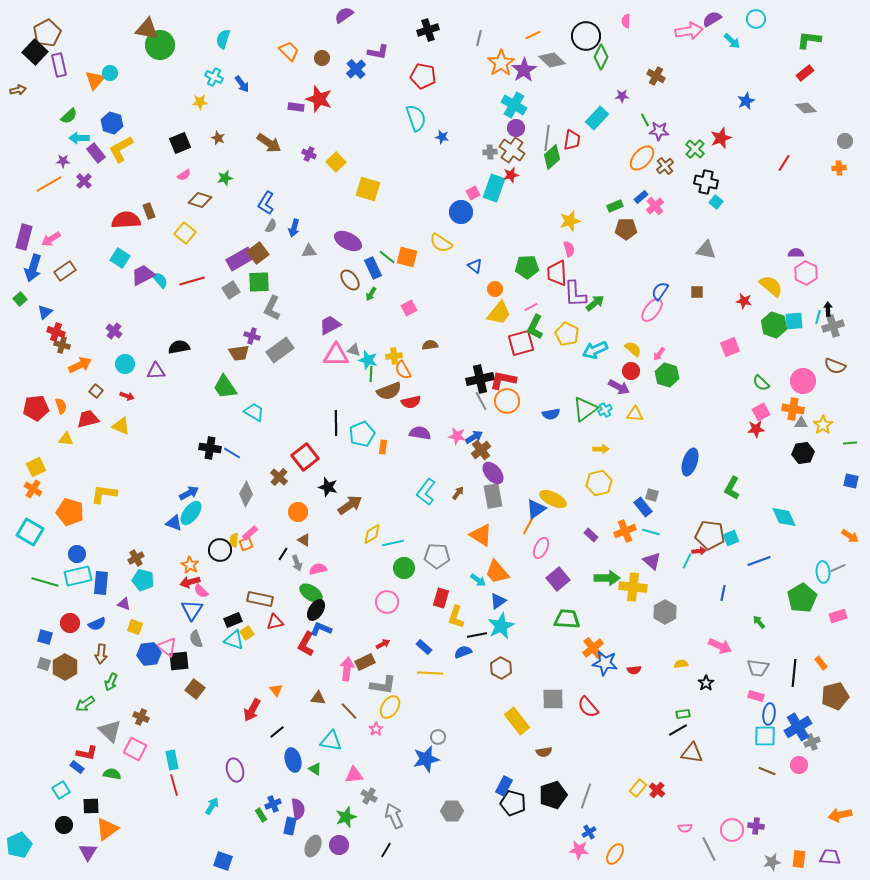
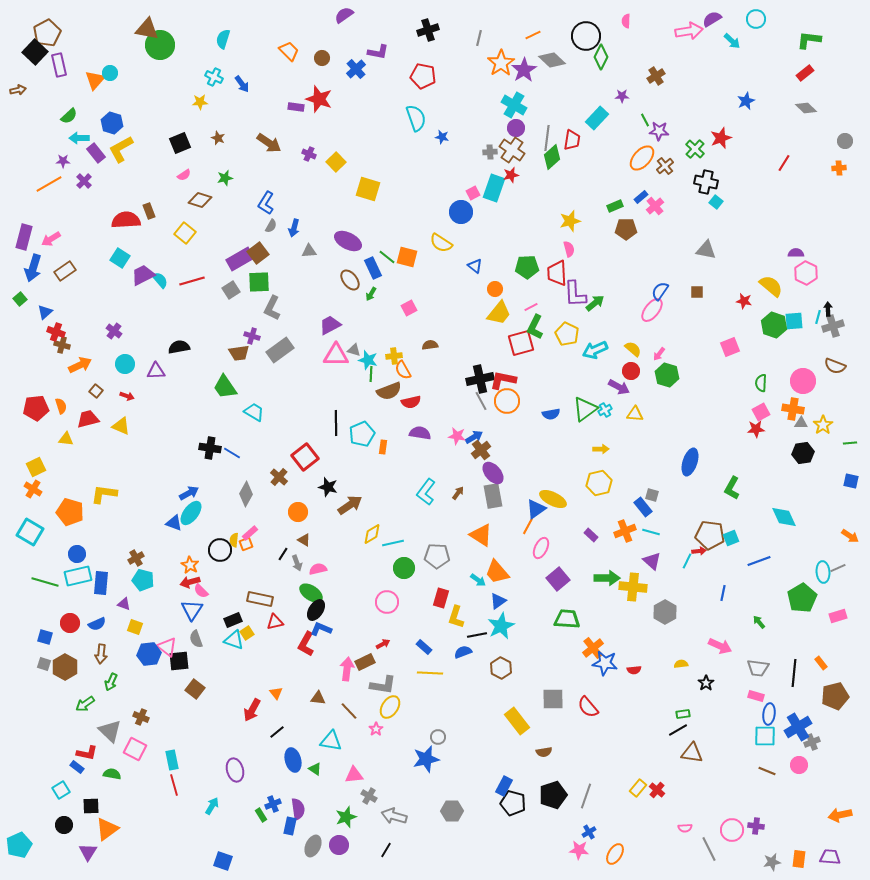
brown cross at (656, 76): rotated 30 degrees clockwise
green semicircle at (761, 383): rotated 48 degrees clockwise
orange triangle at (276, 690): moved 3 px down
gray arrow at (394, 816): rotated 50 degrees counterclockwise
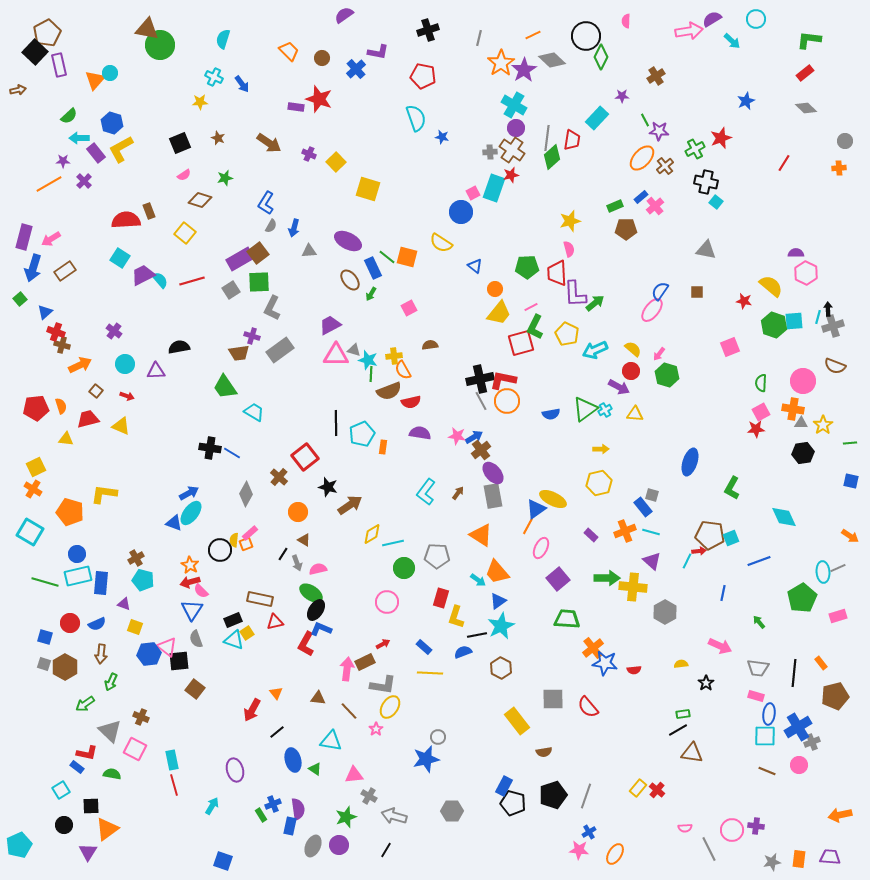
green cross at (695, 149): rotated 18 degrees clockwise
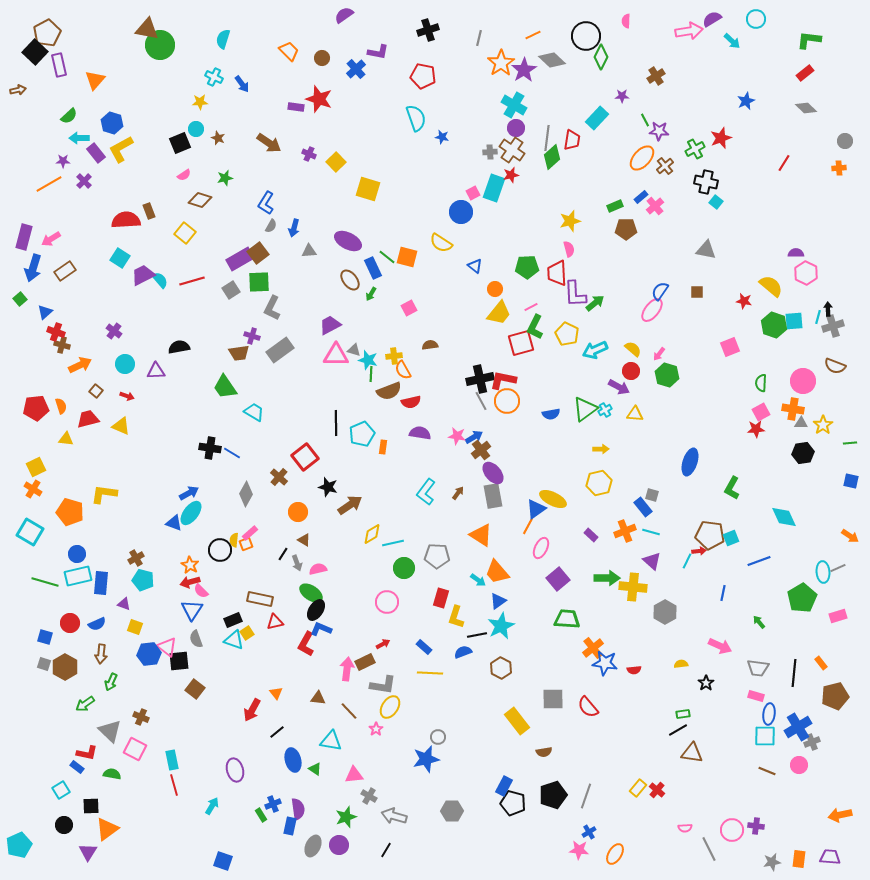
cyan circle at (110, 73): moved 86 px right, 56 px down
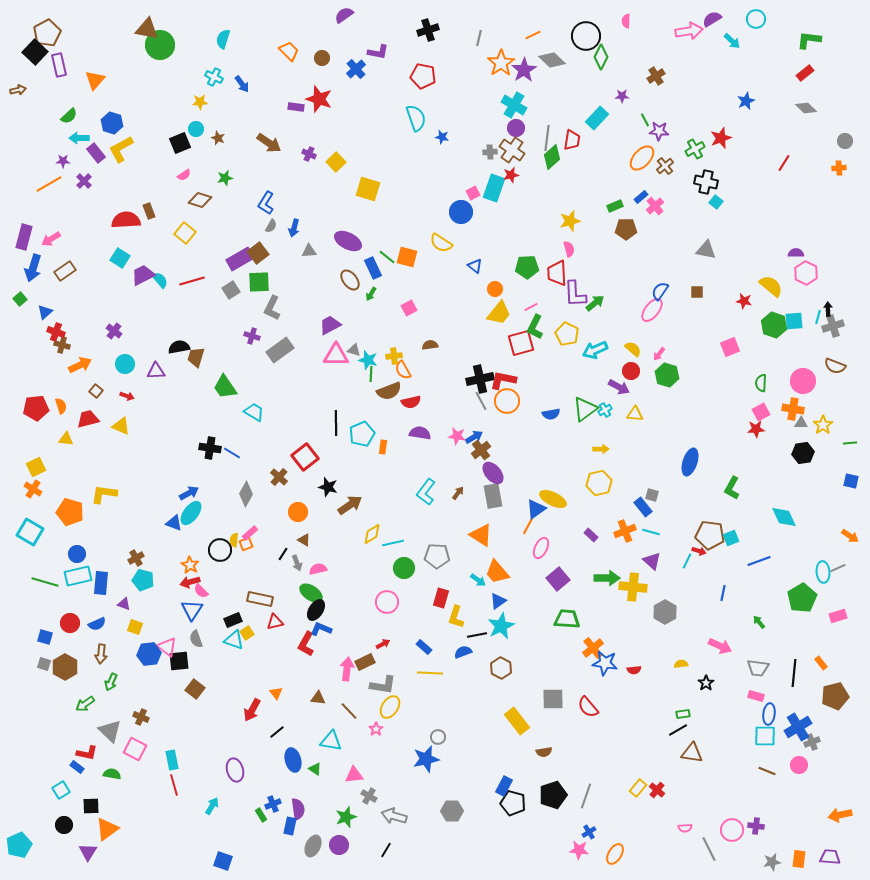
brown trapezoid at (239, 353): moved 43 px left, 4 px down; rotated 115 degrees clockwise
red arrow at (699, 551): rotated 24 degrees clockwise
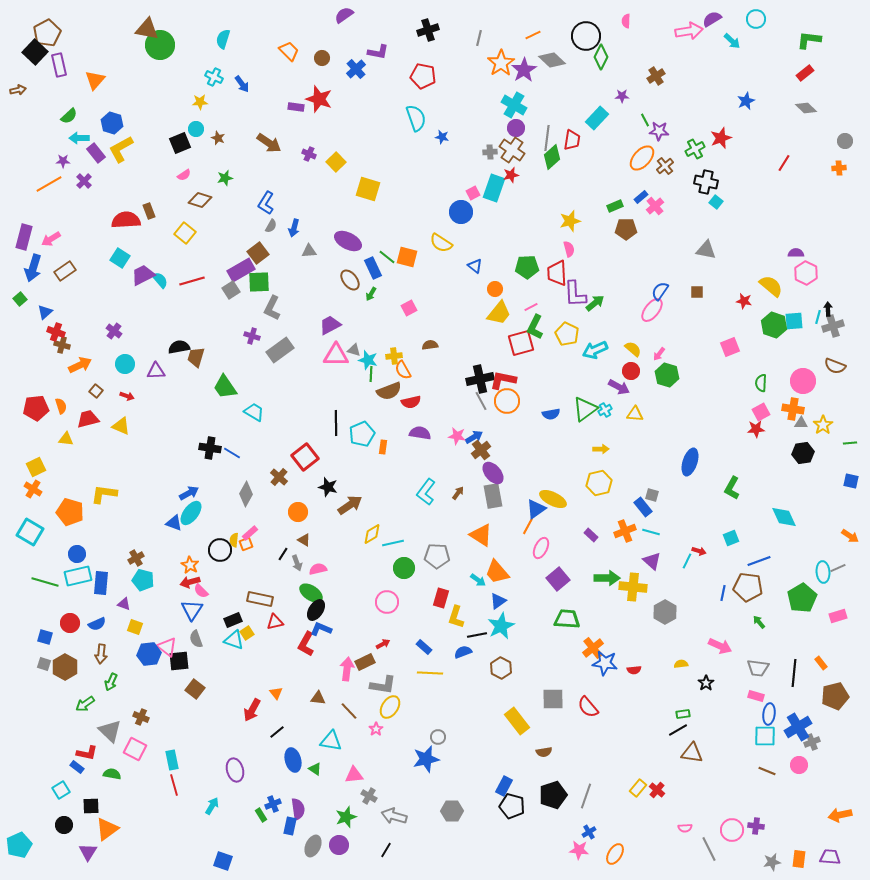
purple rectangle at (240, 259): moved 1 px right, 11 px down
brown pentagon at (710, 535): moved 38 px right, 52 px down
black pentagon at (513, 803): moved 1 px left, 3 px down
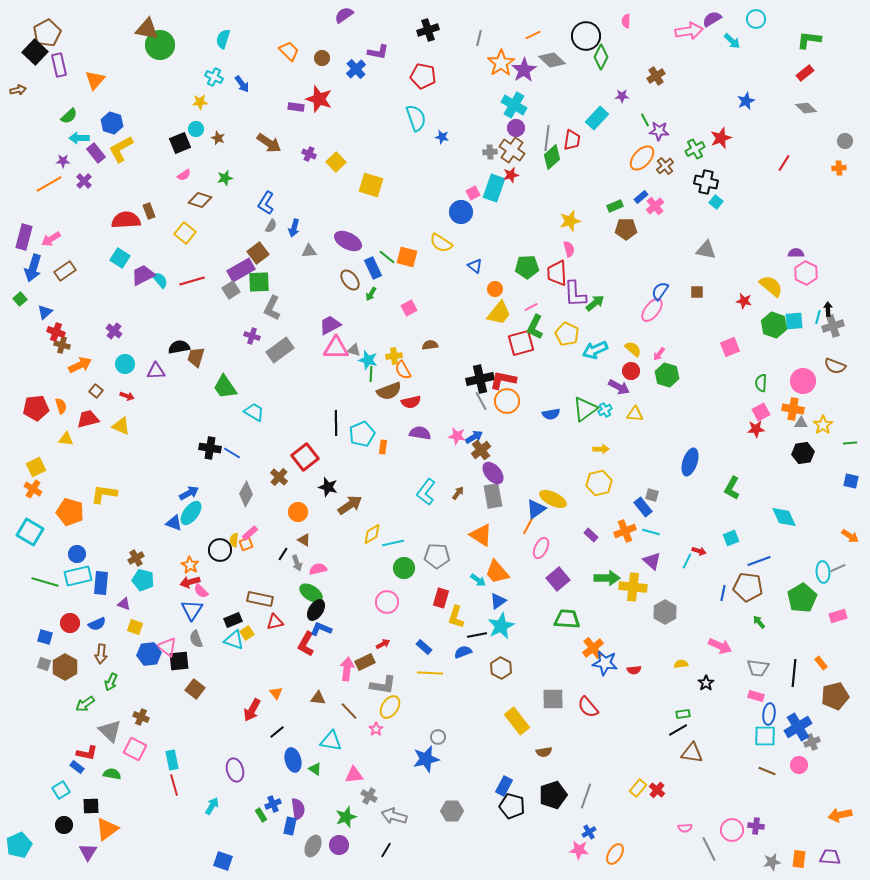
yellow square at (368, 189): moved 3 px right, 4 px up
pink triangle at (336, 355): moved 7 px up
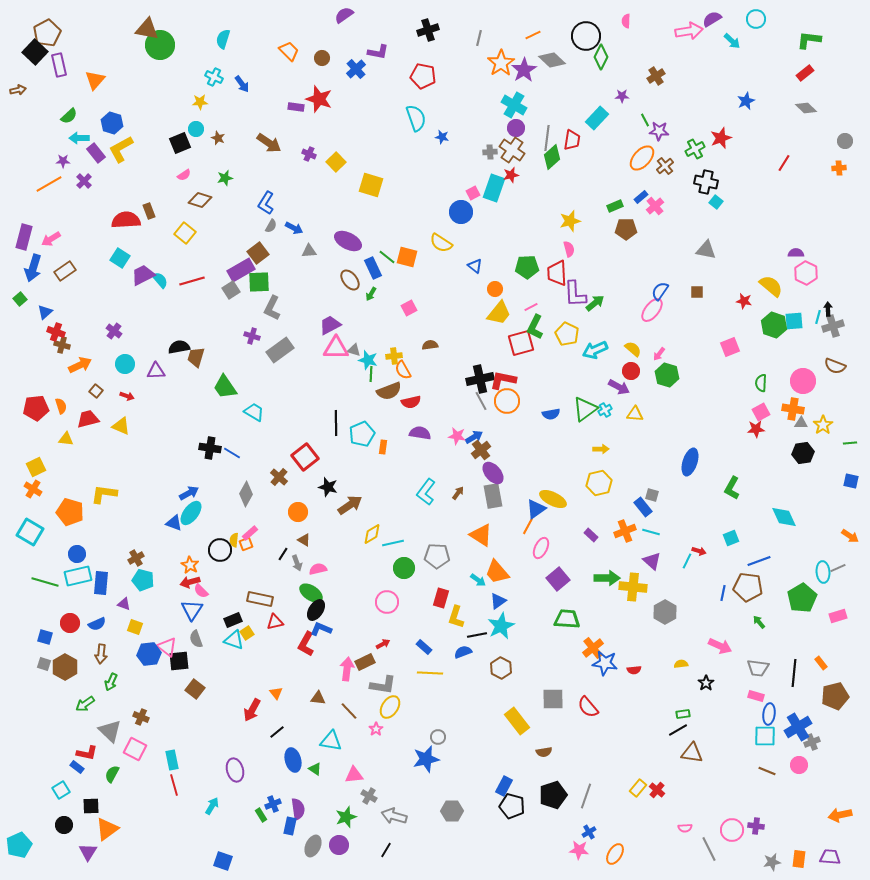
blue arrow at (294, 228): rotated 78 degrees counterclockwise
green semicircle at (112, 774): rotated 72 degrees counterclockwise
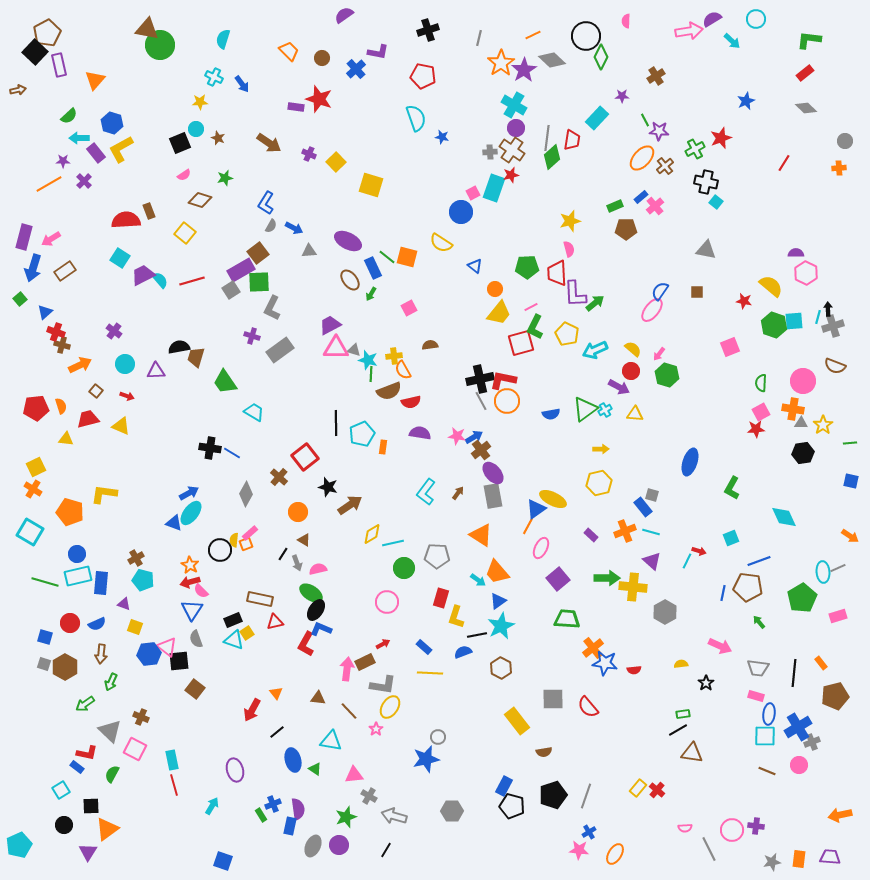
green trapezoid at (225, 387): moved 5 px up
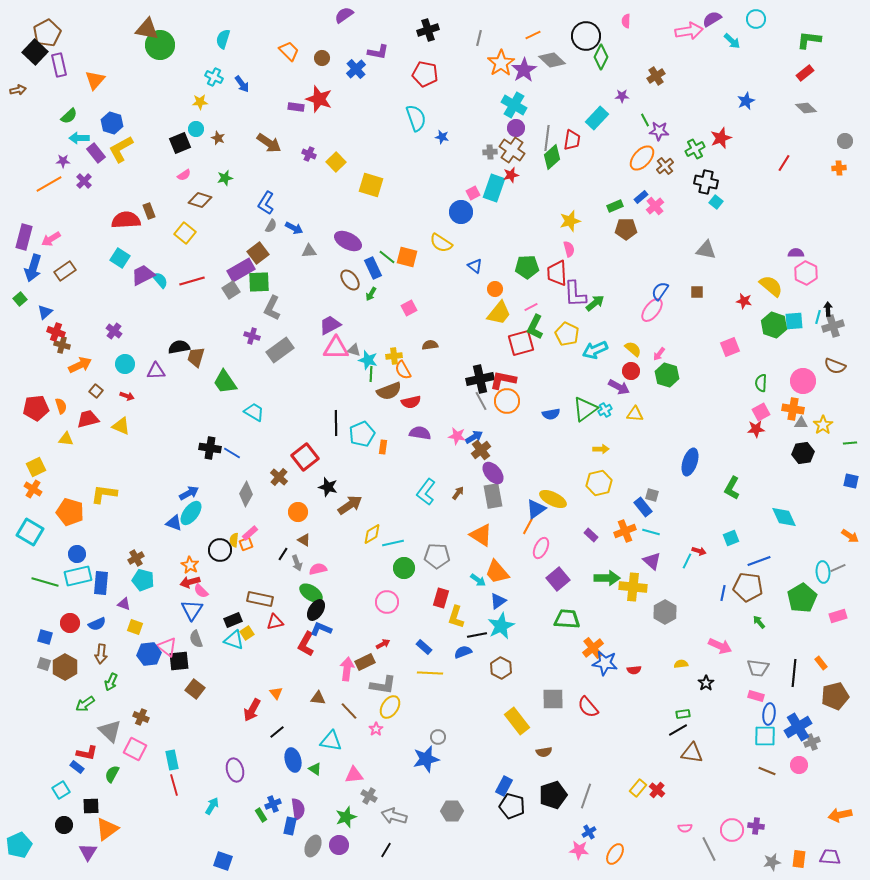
red pentagon at (423, 76): moved 2 px right, 2 px up
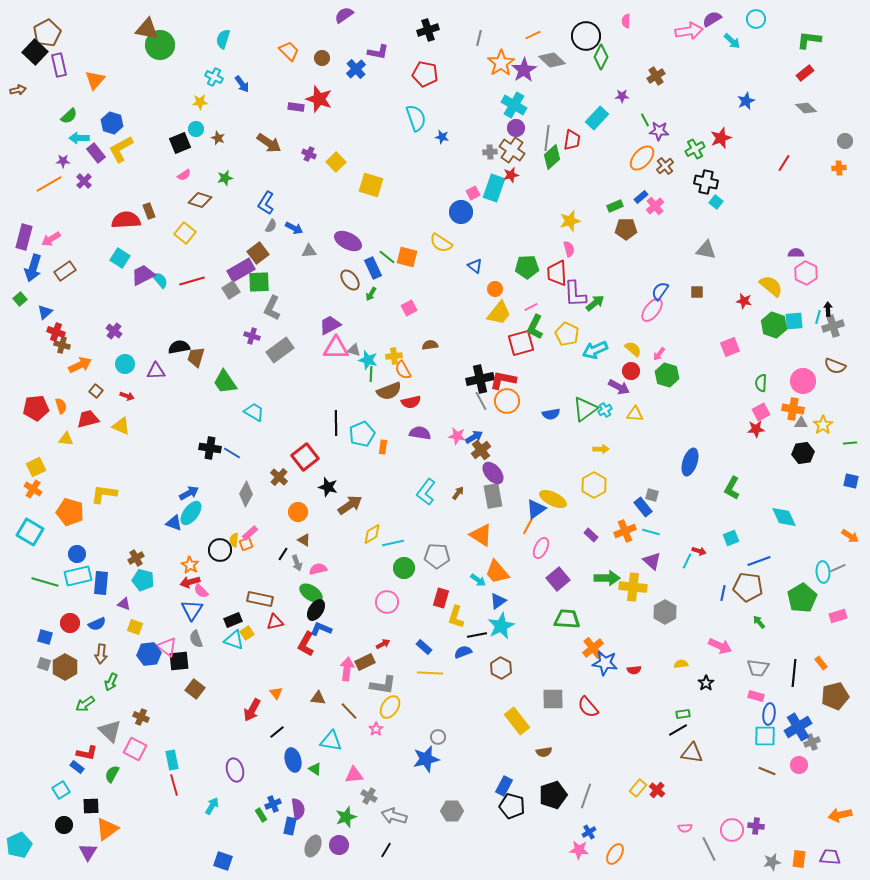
yellow hexagon at (599, 483): moved 5 px left, 2 px down; rotated 15 degrees counterclockwise
